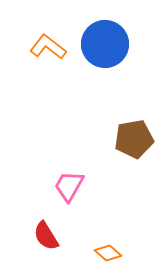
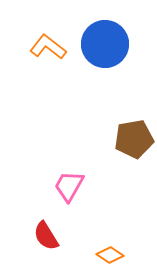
orange diamond: moved 2 px right, 2 px down; rotated 8 degrees counterclockwise
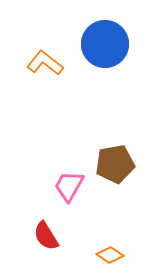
orange L-shape: moved 3 px left, 16 px down
brown pentagon: moved 19 px left, 25 px down
